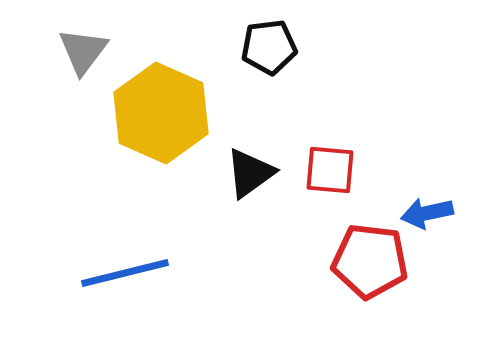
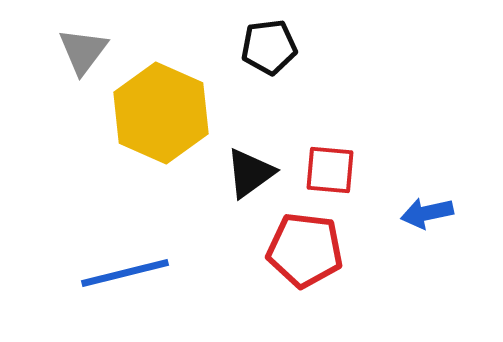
red pentagon: moved 65 px left, 11 px up
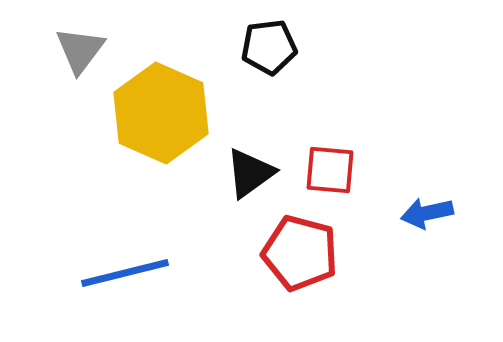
gray triangle: moved 3 px left, 1 px up
red pentagon: moved 5 px left, 3 px down; rotated 8 degrees clockwise
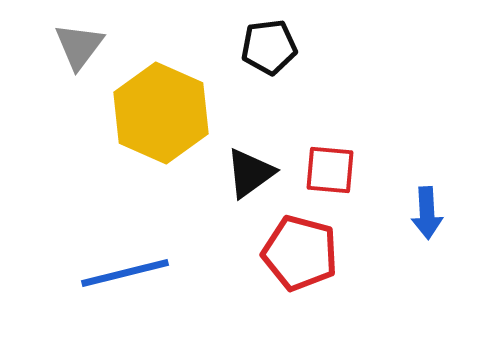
gray triangle: moved 1 px left, 4 px up
blue arrow: rotated 81 degrees counterclockwise
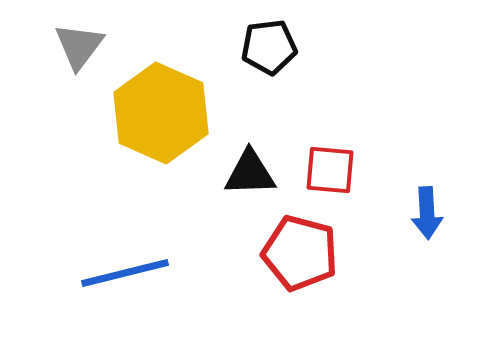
black triangle: rotated 34 degrees clockwise
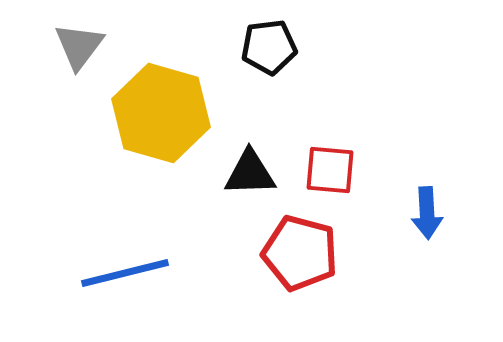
yellow hexagon: rotated 8 degrees counterclockwise
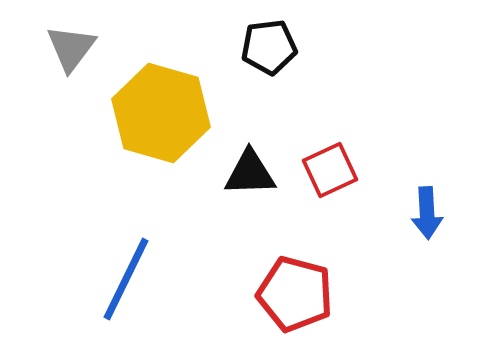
gray triangle: moved 8 px left, 2 px down
red square: rotated 30 degrees counterclockwise
red pentagon: moved 5 px left, 41 px down
blue line: moved 1 px right, 6 px down; rotated 50 degrees counterclockwise
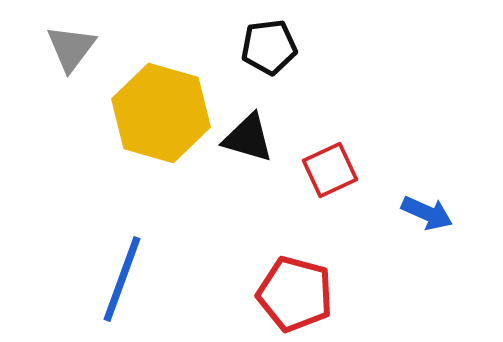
black triangle: moved 2 px left, 35 px up; rotated 18 degrees clockwise
blue arrow: rotated 63 degrees counterclockwise
blue line: moved 4 px left; rotated 6 degrees counterclockwise
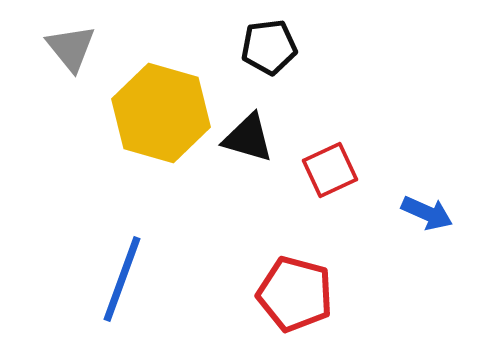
gray triangle: rotated 16 degrees counterclockwise
